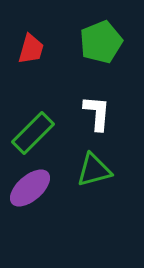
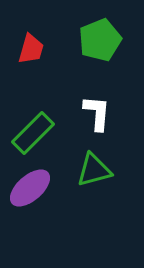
green pentagon: moved 1 px left, 2 px up
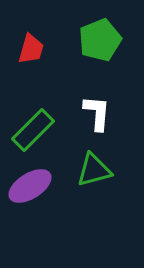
green rectangle: moved 3 px up
purple ellipse: moved 2 px up; rotated 9 degrees clockwise
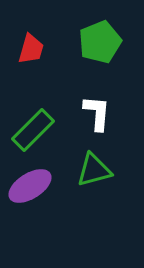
green pentagon: moved 2 px down
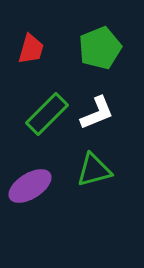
green pentagon: moved 6 px down
white L-shape: rotated 63 degrees clockwise
green rectangle: moved 14 px right, 16 px up
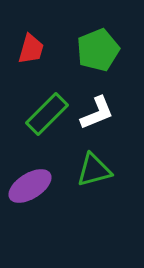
green pentagon: moved 2 px left, 2 px down
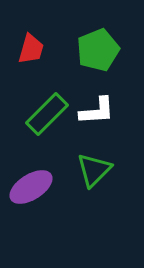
white L-shape: moved 2 px up; rotated 18 degrees clockwise
green triangle: rotated 30 degrees counterclockwise
purple ellipse: moved 1 px right, 1 px down
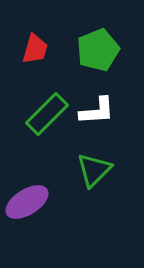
red trapezoid: moved 4 px right
purple ellipse: moved 4 px left, 15 px down
